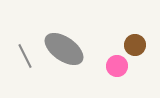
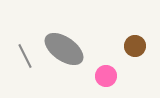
brown circle: moved 1 px down
pink circle: moved 11 px left, 10 px down
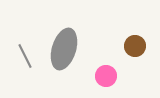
gray ellipse: rotated 72 degrees clockwise
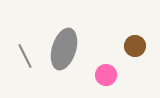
pink circle: moved 1 px up
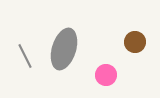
brown circle: moved 4 px up
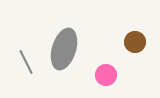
gray line: moved 1 px right, 6 px down
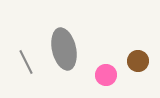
brown circle: moved 3 px right, 19 px down
gray ellipse: rotated 30 degrees counterclockwise
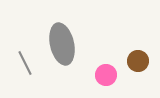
gray ellipse: moved 2 px left, 5 px up
gray line: moved 1 px left, 1 px down
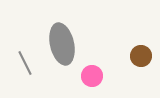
brown circle: moved 3 px right, 5 px up
pink circle: moved 14 px left, 1 px down
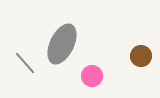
gray ellipse: rotated 39 degrees clockwise
gray line: rotated 15 degrees counterclockwise
